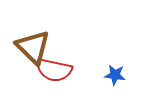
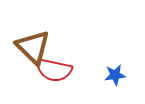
blue star: rotated 15 degrees counterclockwise
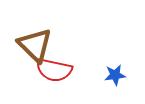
brown triangle: moved 2 px right, 2 px up
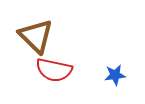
brown triangle: moved 1 px right, 9 px up
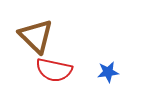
blue star: moved 7 px left, 3 px up
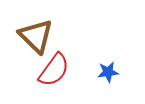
red semicircle: rotated 66 degrees counterclockwise
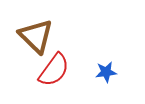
blue star: moved 2 px left
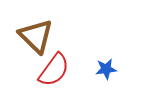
blue star: moved 3 px up
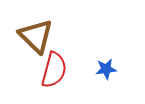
red semicircle: rotated 21 degrees counterclockwise
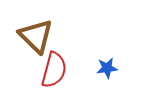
blue star: moved 1 px right, 1 px up
